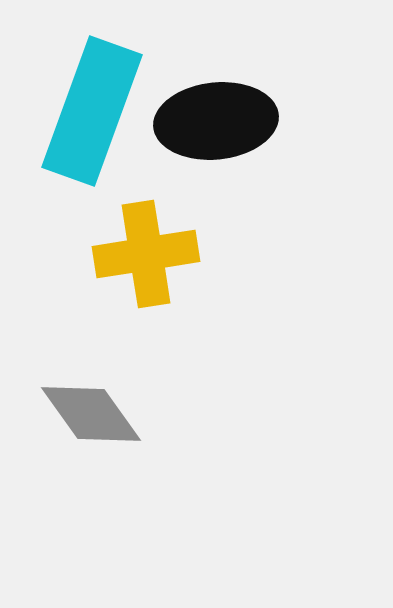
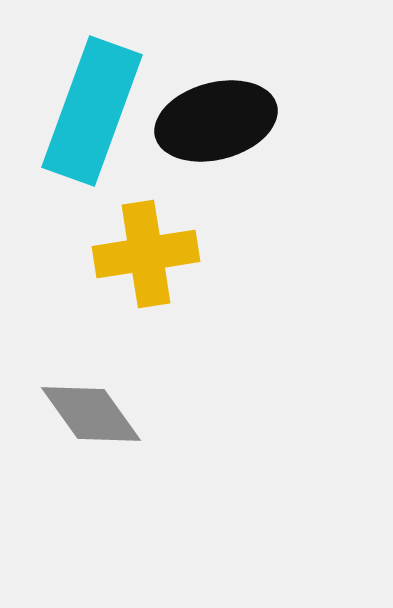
black ellipse: rotated 9 degrees counterclockwise
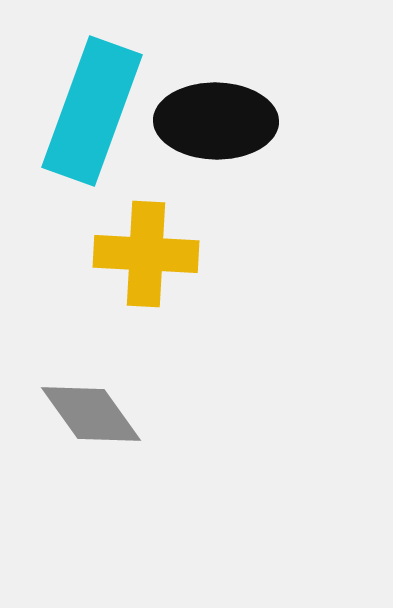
black ellipse: rotated 16 degrees clockwise
yellow cross: rotated 12 degrees clockwise
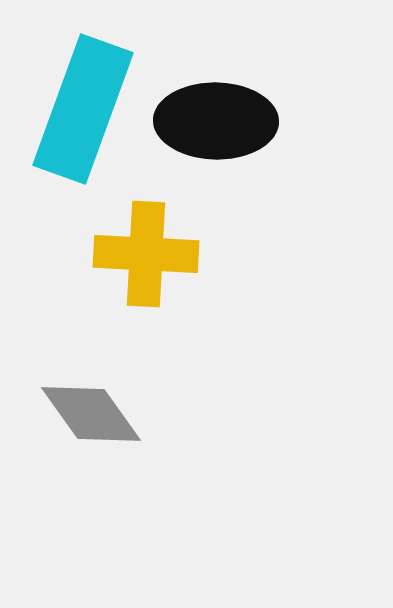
cyan rectangle: moved 9 px left, 2 px up
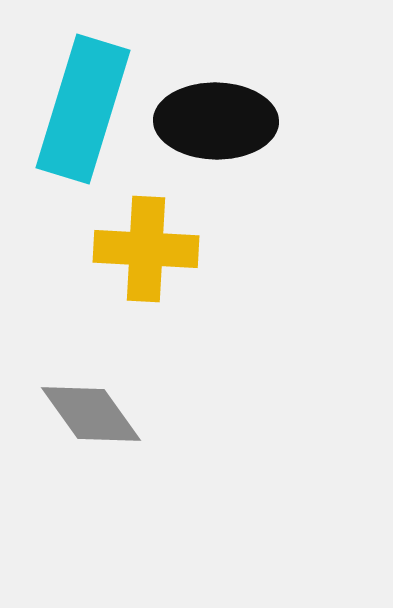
cyan rectangle: rotated 3 degrees counterclockwise
yellow cross: moved 5 px up
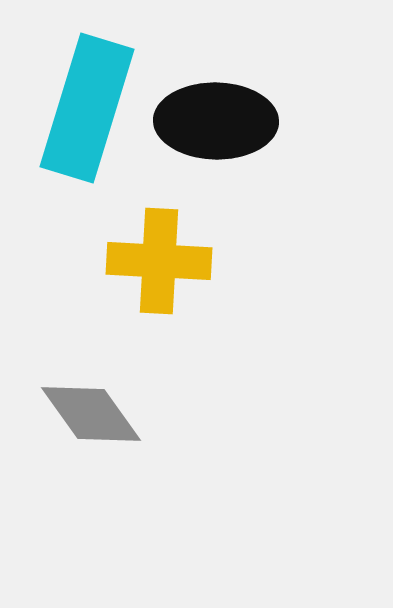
cyan rectangle: moved 4 px right, 1 px up
yellow cross: moved 13 px right, 12 px down
